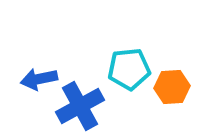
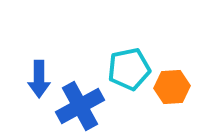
cyan pentagon: rotated 6 degrees counterclockwise
blue arrow: rotated 78 degrees counterclockwise
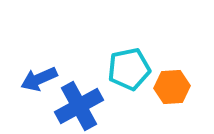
blue arrow: rotated 66 degrees clockwise
blue cross: moved 1 px left
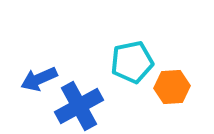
cyan pentagon: moved 3 px right, 7 px up
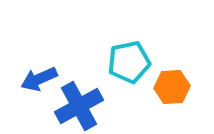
cyan pentagon: moved 3 px left
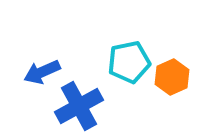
blue arrow: moved 3 px right, 7 px up
orange hexagon: moved 10 px up; rotated 20 degrees counterclockwise
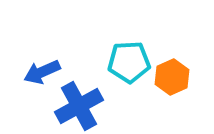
cyan pentagon: rotated 9 degrees clockwise
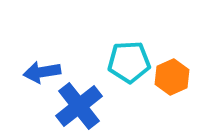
blue arrow: rotated 15 degrees clockwise
blue cross: rotated 9 degrees counterclockwise
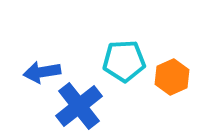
cyan pentagon: moved 5 px left, 1 px up
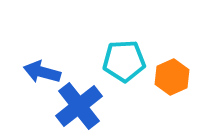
blue arrow: rotated 24 degrees clockwise
